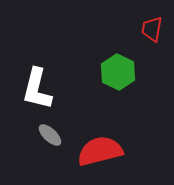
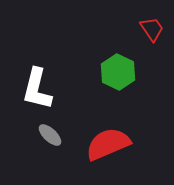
red trapezoid: rotated 136 degrees clockwise
red semicircle: moved 8 px right, 7 px up; rotated 9 degrees counterclockwise
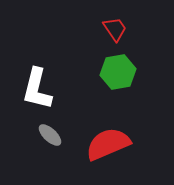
red trapezoid: moved 37 px left
green hexagon: rotated 24 degrees clockwise
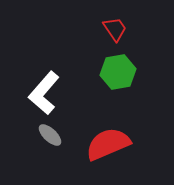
white L-shape: moved 7 px right, 4 px down; rotated 27 degrees clockwise
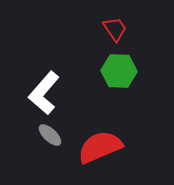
green hexagon: moved 1 px right, 1 px up; rotated 12 degrees clockwise
red semicircle: moved 8 px left, 3 px down
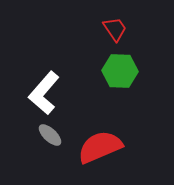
green hexagon: moved 1 px right
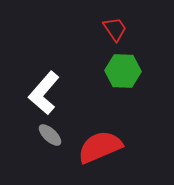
green hexagon: moved 3 px right
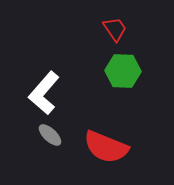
red semicircle: moved 6 px right; rotated 135 degrees counterclockwise
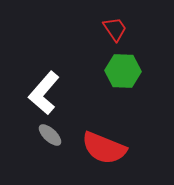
red semicircle: moved 2 px left, 1 px down
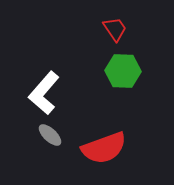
red semicircle: rotated 42 degrees counterclockwise
